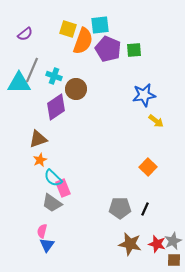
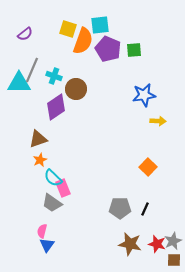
yellow arrow: moved 2 px right; rotated 35 degrees counterclockwise
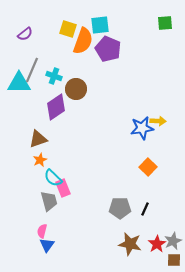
green square: moved 31 px right, 27 px up
blue star: moved 2 px left, 33 px down
gray trapezoid: moved 3 px left, 2 px up; rotated 140 degrees counterclockwise
red star: rotated 24 degrees clockwise
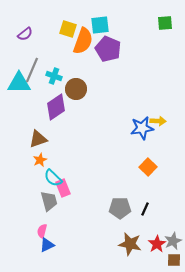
blue triangle: rotated 28 degrees clockwise
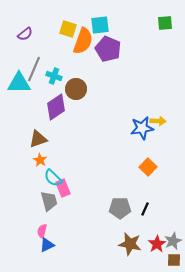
gray line: moved 2 px right, 1 px up
orange star: rotated 16 degrees counterclockwise
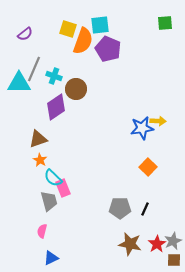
blue triangle: moved 4 px right, 13 px down
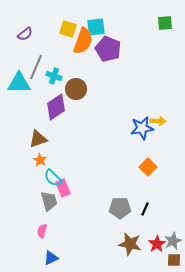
cyan square: moved 4 px left, 2 px down
gray line: moved 2 px right, 2 px up
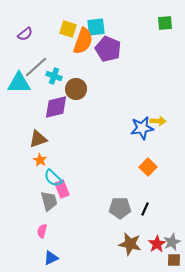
gray line: rotated 25 degrees clockwise
purple diamond: rotated 20 degrees clockwise
pink rectangle: moved 1 px left, 1 px down
gray star: moved 1 px left, 1 px down
